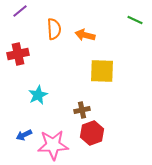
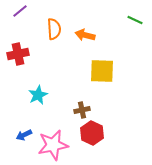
red hexagon: rotated 15 degrees counterclockwise
pink star: rotated 8 degrees counterclockwise
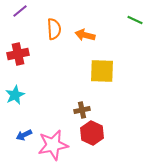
cyan star: moved 23 px left
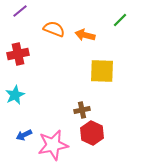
green line: moved 15 px left; rotated 70 degrees counterclockwise
orange semicircle: rotated 65 degrees counterclockwise
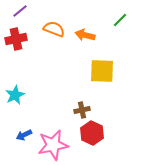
red cross: moved 2 px left, 15 px up
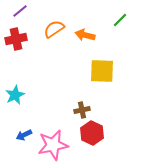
orange semicircle: rotated 55 degrees counterclockwise
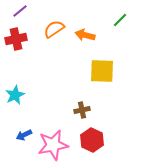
red hexagon: moved 7 px down
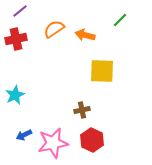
pink star: moved 2 px up
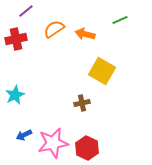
purple line: moved 6 px right
green line: rotated 21 degrees clockwise
orange arrow: moved 1 px up
yellow square: rotated 28 degrees clockwise
brown cross: moved 7 px up
red hexagon: moved 5 px left, 8 px down
